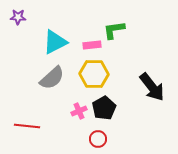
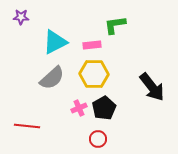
purple star: moved 3 px right
green L-shape: moved 1 px right, 5 px up
pink cross: moved 3 px up
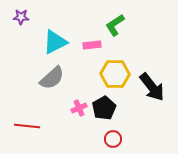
green L-shape: rotated 25 degrees counterclockwise
yellow hexagon: moved 21 px right
red circle: moved 15 px right
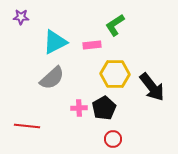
pink cross: rotated 21 degrees clockwise
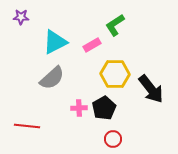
pink rectangle: rotated 24 degrees counterclockwise
black arrow: moved 1 px left, 2 px down
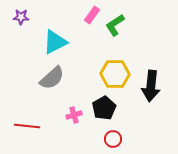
pink rectangle: moved 30 px up; rotated 24 degrees counterclockwise
black arrow: moved 3 px up; rotated 44 degrees clockwise
pink cross: moved 5 px left, 7 px down; rotated 14 degrees counterclockwise
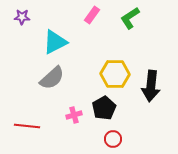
purple star: moved 1 px right
green L-shape: moved 15 px right, 7 px up
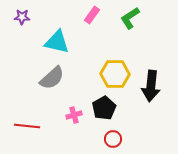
cyan triangle: moved 2 px right; rotated 40 degrees clockwise
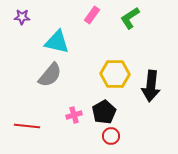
gray semicircle: moved 2 px left, 3 px up; rotated 8 degrees counterclockwise
black pentagon: moved 4 px down
red circle: moved 2 px left, 3 px up
